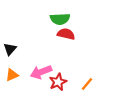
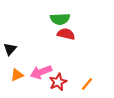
orange triangle: moved 5 px right
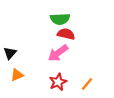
black triangle: moved 4 px down
pink arrow: moved 17 px right, 19 px up; rotated 15 degrees counterclockwise
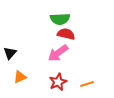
orange triangle: moved 3 px right, 2 px down
orange line: rotated 32 degrees clockwise
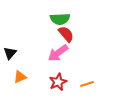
red semicircle: rotated 36 degrees clockwise
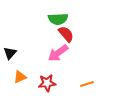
green semicircle: moved 2 px left
red star: moved 11 px left, 1 px down; rotated 18 degrees clockwise
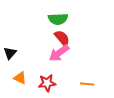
red semicircle: moved 4 px left, 4 px down
pink arrow: moved 1 px right
orange triangle: moved 1 px down; rotated 48 degrees clockwise
orange line: rotated 24 degrees clockwise
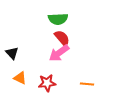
black triangle: moved 2 px right; rotated 24 degrees counterclockwise
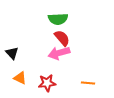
pink arrow: rotated 20 degrees clockwise
orange line: moved 1 px right, 1 px up
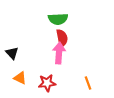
red semicircle: rotated 30 degrees clockwise
pink arrow: rotated 110 degrees clockwise
orange line: rotated 64 degrees clockwise
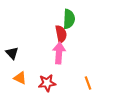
green semicircle: moved 11 px right; rotated 84 degrees counterclockwise
red semicircle: moved 1 px left, 4 px up
